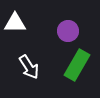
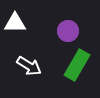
white arrow: moved 1 px up; rotated 25 degrees counterclockwise
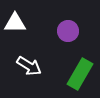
green rectangle: moved 3 px right, 9 px down
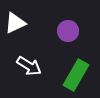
white triangle: rotated 25 degrees counterclockwise
green rectangle: moved 4 px left, 1 px down
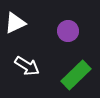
white arrow: moved 2 px left
green rectangle: rotated 16 degrees clockwise
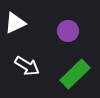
green rectangle: moved 1 px left, 1 px up
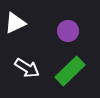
white arrow: moved 2 px down
green rectangle: moved 5 px left, 3 px up
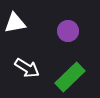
white triangle: rotated 15 degrees clockwise
green rectangle: moved 6 px down
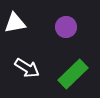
purple circle: moved 2 px left, 4 px up
green rectangle: moved 3 px right, 3 px up
